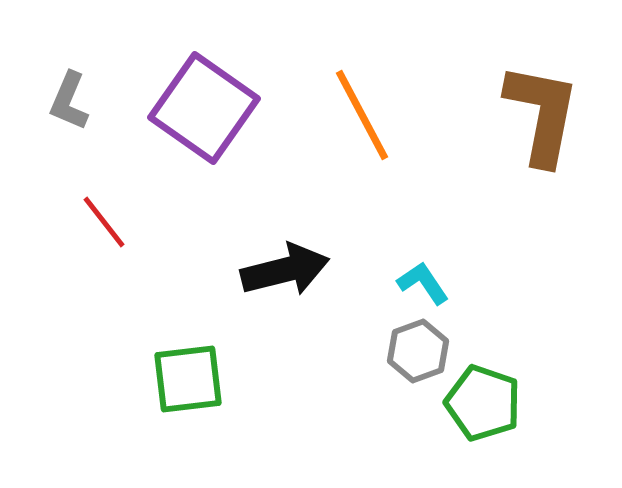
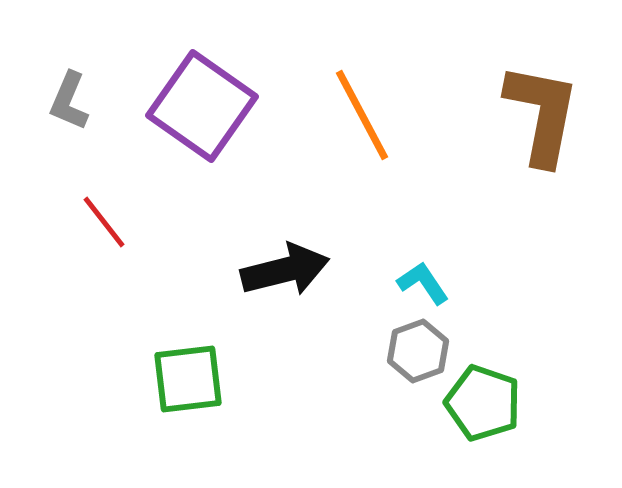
purple square: moved 2 px left, 2 px up
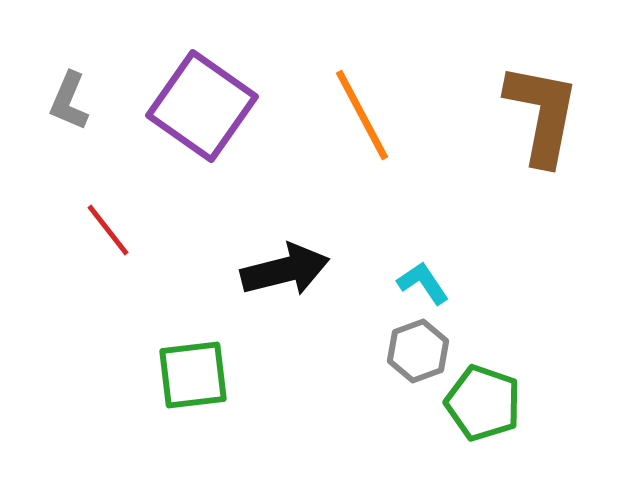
red line: moved 4 px right, 8 px down
green square: moved 5 px right, 4 px up
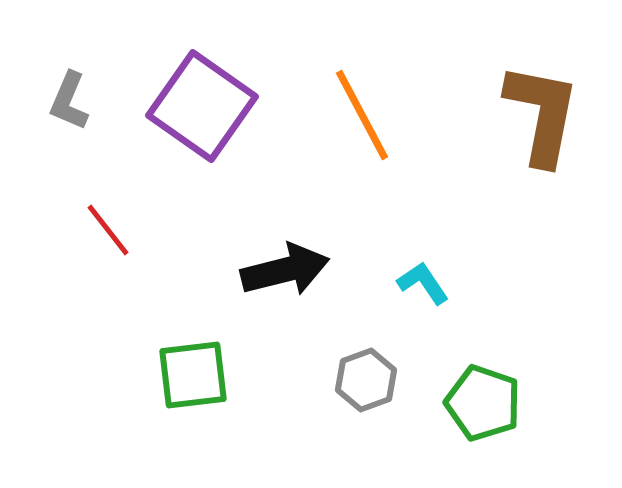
gray hexagon: moved 52 px left, 29 px down
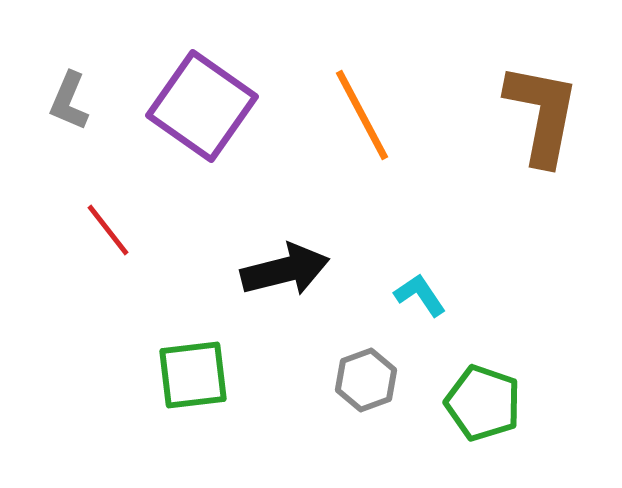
cyan L-shape: moved 3 px left, 12 px down
